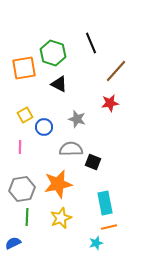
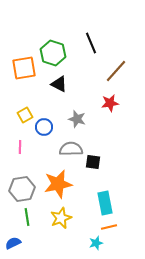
black square: rotated 14 degrees counterclockwise
green line: rotated 12 degrees counterclockwise
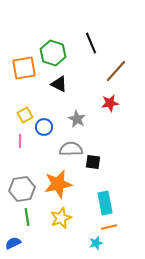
gray star: rotated 12 degrees clockwise
pink line: moved 6 px up
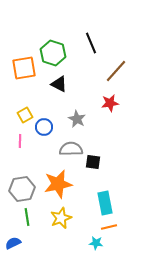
cyan star: rotated 24 degrees clockwise
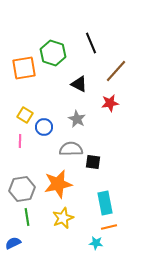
black triangle: moved 20 px right
yellow square: rotated 28 degrees counterclockwise
yellow star: moved 2 px right
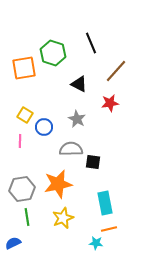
orange line: moved 2 px down
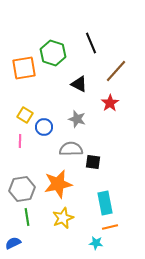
red star: rotated 24 degrees counterclockwise
gray star: rotated 12 degrees counterclockwise
orange line: moved 1 px right, 2 px up
